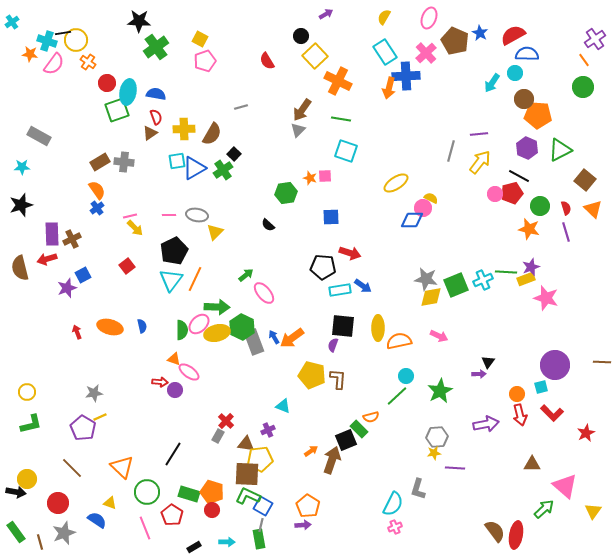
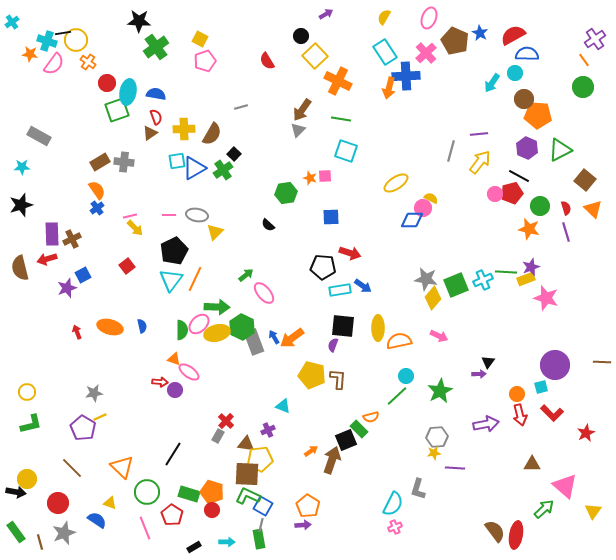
yellow diamond at (431, 297): moved 2 px right, 1 px down; rotated 40 degrees counterclockwise
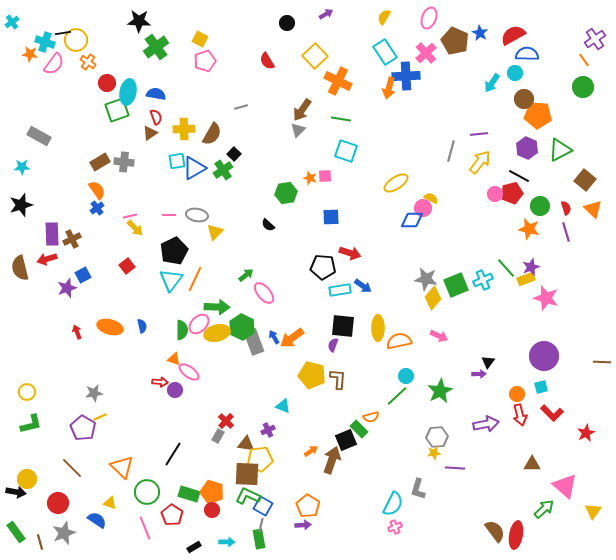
black circle at (301, 36): moved 14 px left, 13 px up
cyan cross at (47, 41): moved 2 px left, 1 px down
green line at (506, 272): moved 4 px up; rotated 45 degrees clockwise
purple circle at (555, 365): moved 11 px left, 9 px up
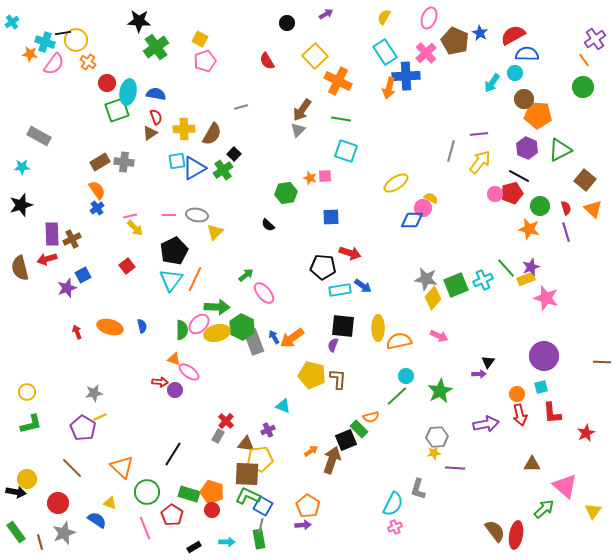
red L-shape at (552, 413): rotated 40 degrees clockwise
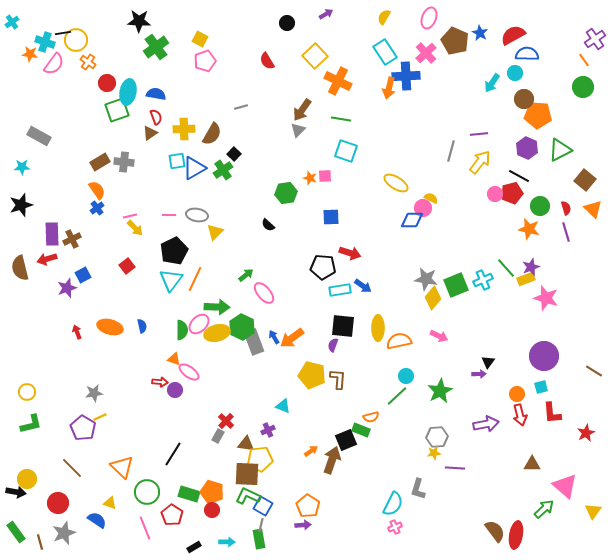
yellow ellipse at (396, 183): rotated 65 degrees clockwise
brown line at (602, 362): moved 8 px left, 9 px down; rotated 30 degrees clockwise
green rectangle at (359, 429): moved 2 px right, 1 px down; rotated 24 degrees counterclockwise
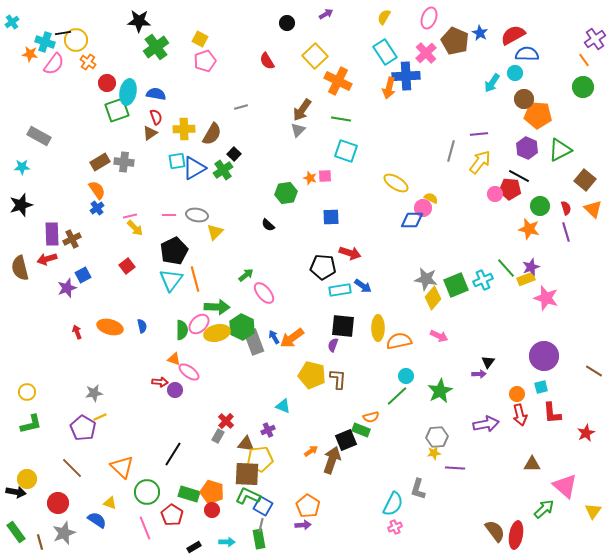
red pentagon at (512, 193): moved 2 px left, 4 px up; rotated 20 degrees clockwise
orange line at (195, 279): rotated 40 degrees counterclockwise
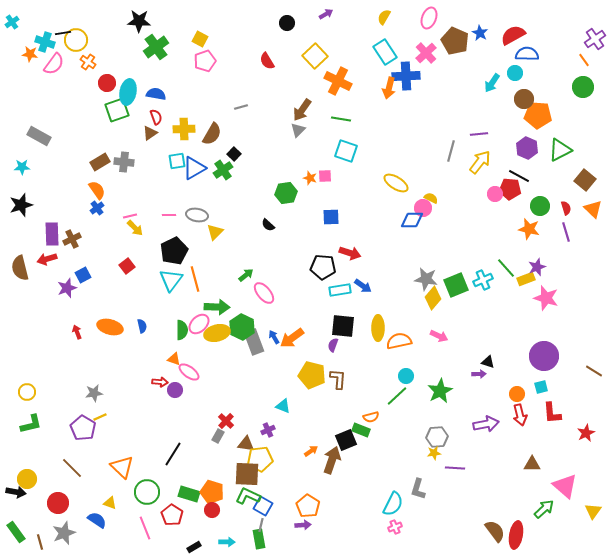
purple star at (531, 267): moved 6 px right
black triangle at (488, 362): rotated 48 degrees counterclockwise
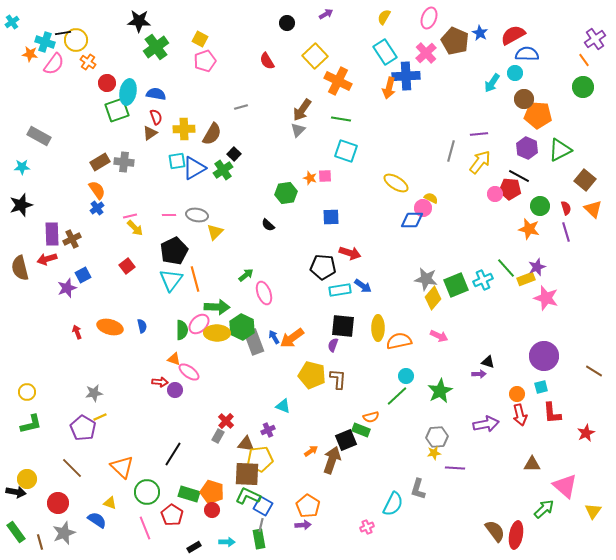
pink ellipse at (264, 293): rotated 20 degrees clockwise
yellow ellipse at (217, 333): rotated 15 degrees clockwise
pink cross at (395, 527): moved 28 px left
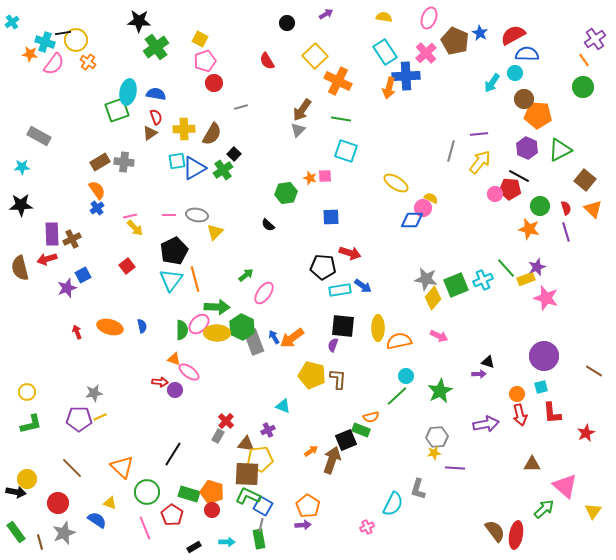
yellow semicircle at (384, 17): rotated 70 degrees clockwise
red circle at (107, 83): moved 107 px right
black star at (21, 205): rotated 15 degrees clockwise
pink ellipse at (264, 293): rotated 55 degrees clockwise
purple pentagon at (83, 428): moved 4 px left, 9 px up; rotated 30 degrees counterclockwise
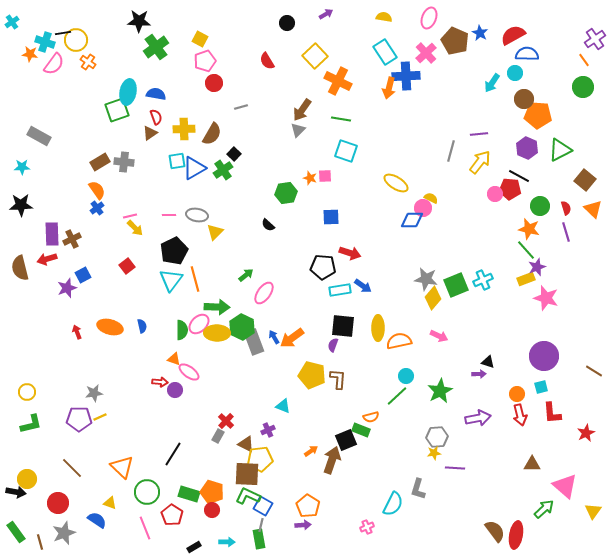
green line at (506, 268): moved 20 px right, 18 px up
purple arrow at (486, 424): moved 8 px left, 6 px up
brown triangle at (246, 444): rotated 18 degrees clockwise
